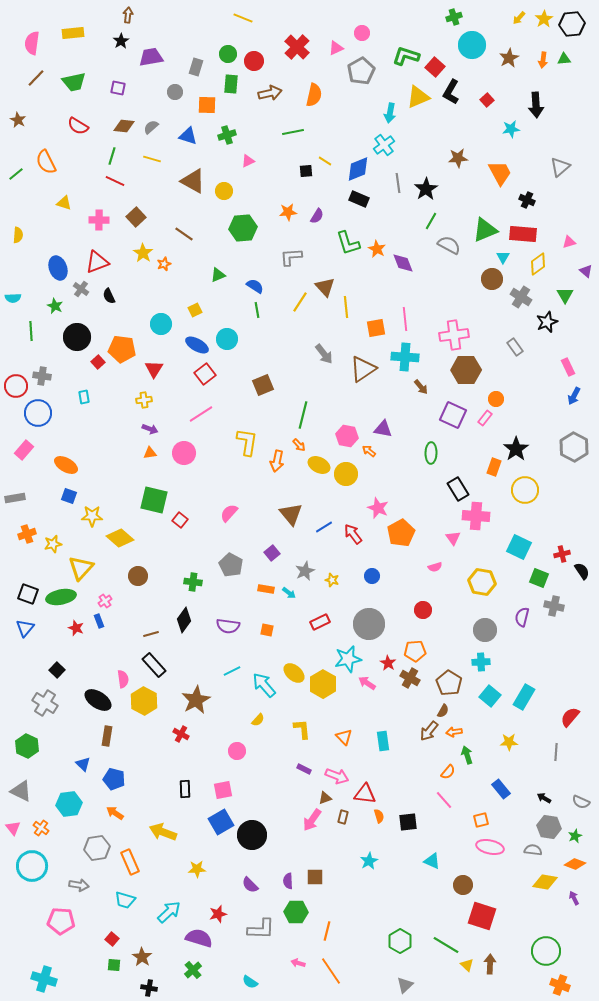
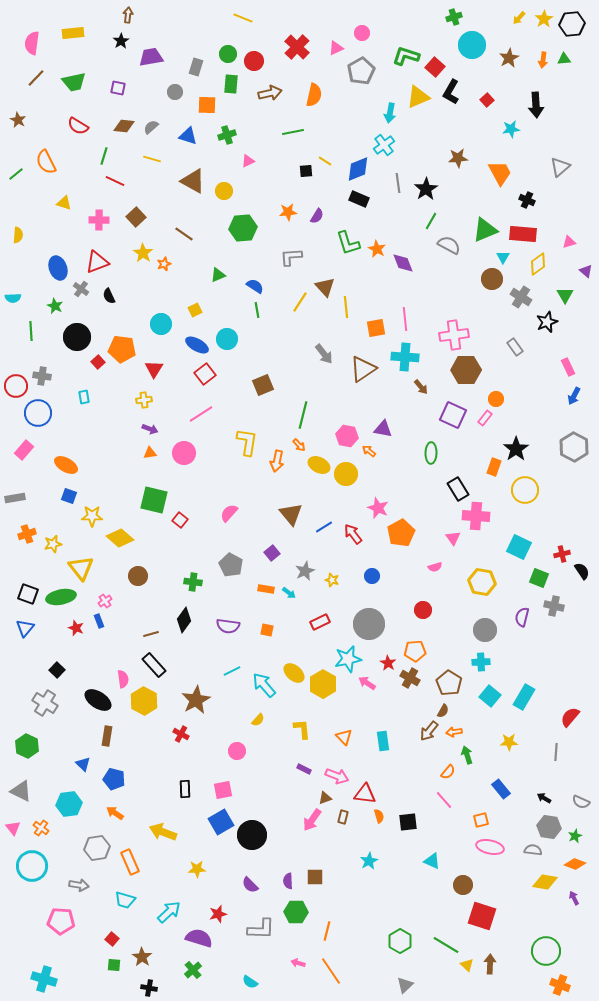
green line at (112, 156): moved 8 px left
yellow triangle at (81, 568): rotated 20 degrees counterclockwise
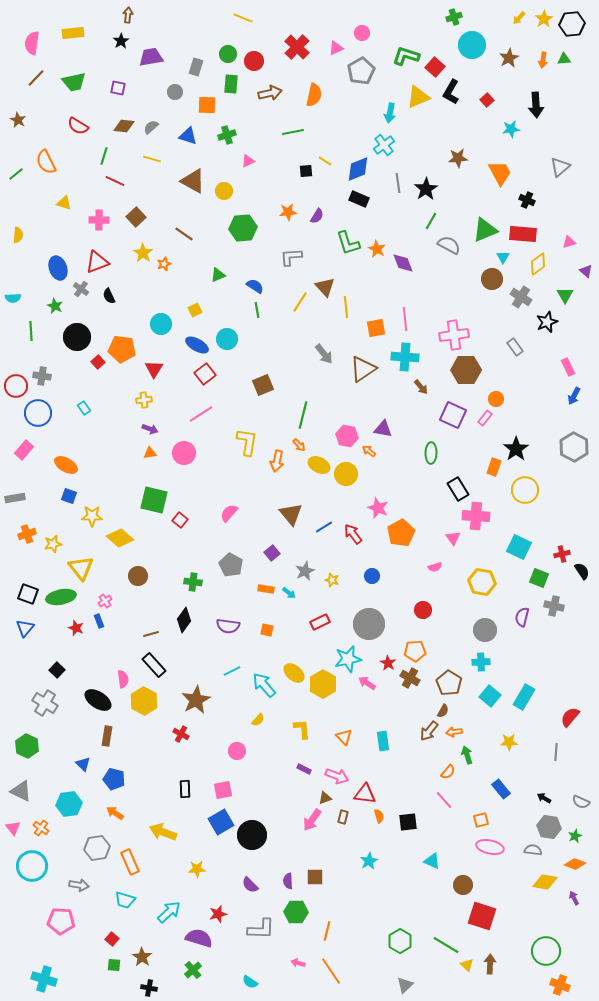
cyan rectangle at (84, 397): moved 11 px down; rotated 24 degrees counterclockwise
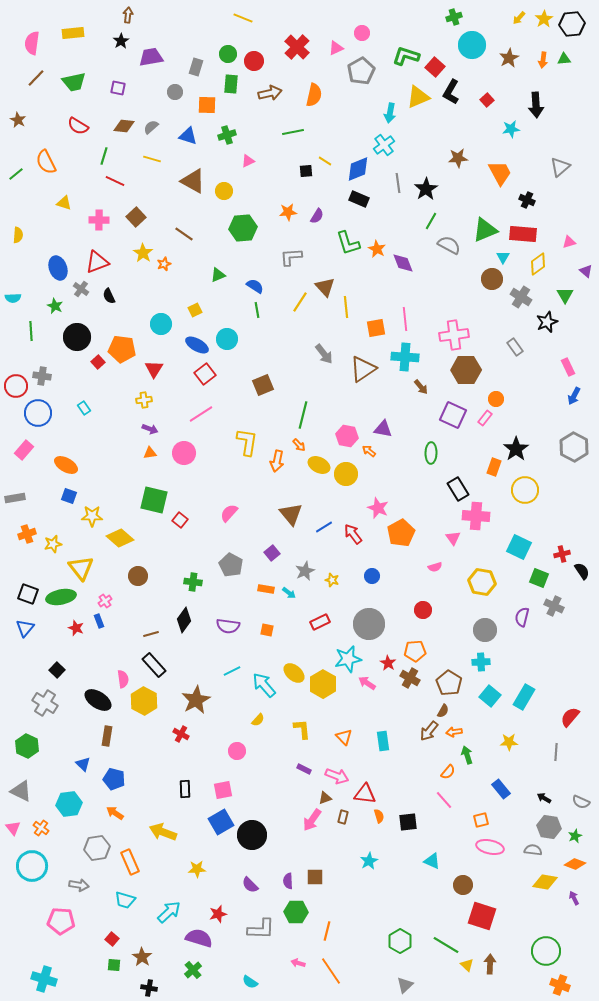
gray cross at (554, 606): rotated 12 degrees clockwise
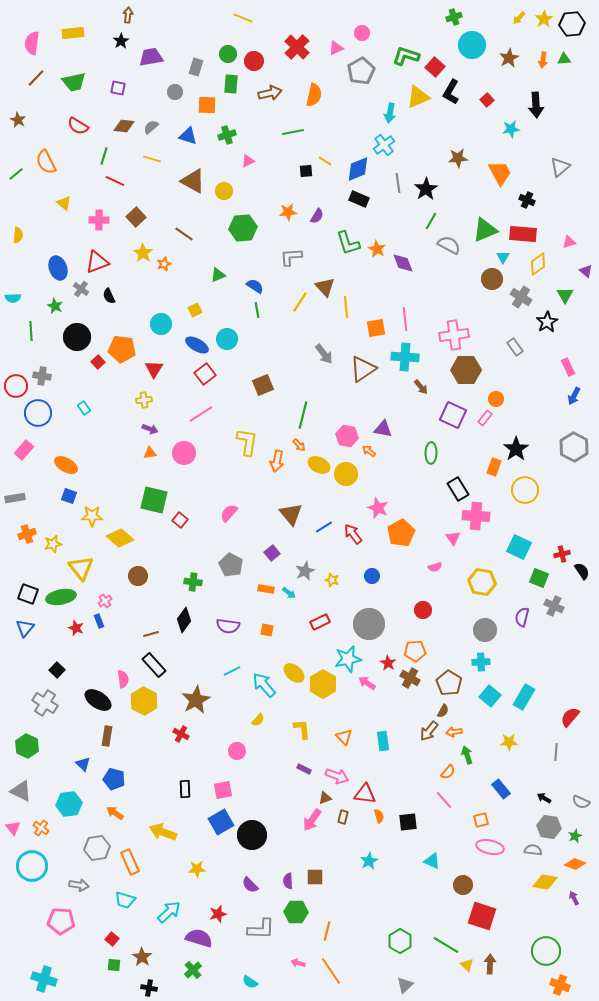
yellow triangle at (64, 203): rotated 21 degrees clockwise
black star at (547, 322): rotated 10 degrees counterclockwise
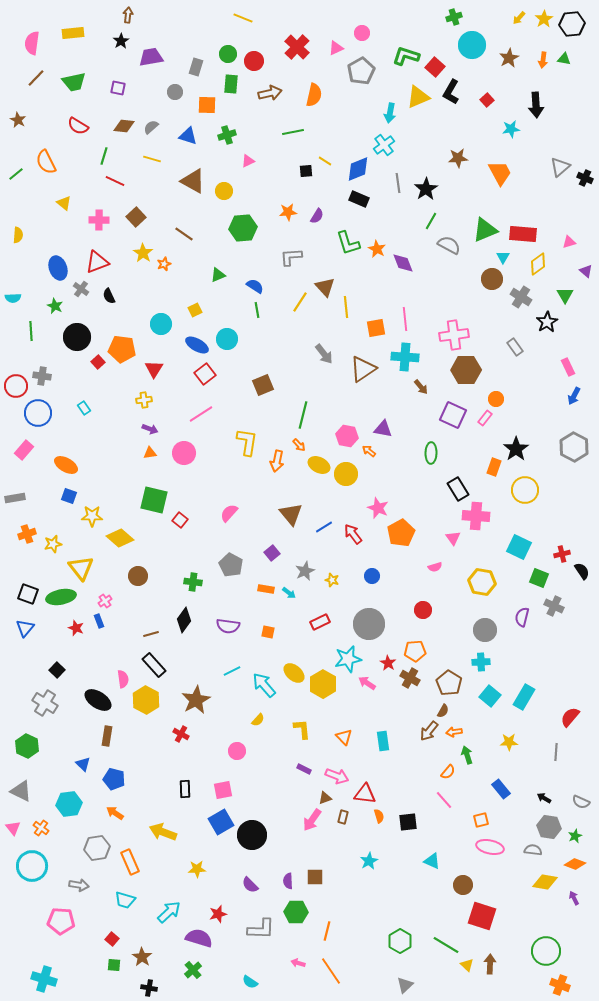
green triangle at (564, 59): rotated 16 degrees clockwise
black cross at (527, 200): moved 58 px right, 22 px up
orange square at (267, 630): moved 1 px right, 2 px down
yellow hexagon at (144, 701): moved 2 px right, 1 px up
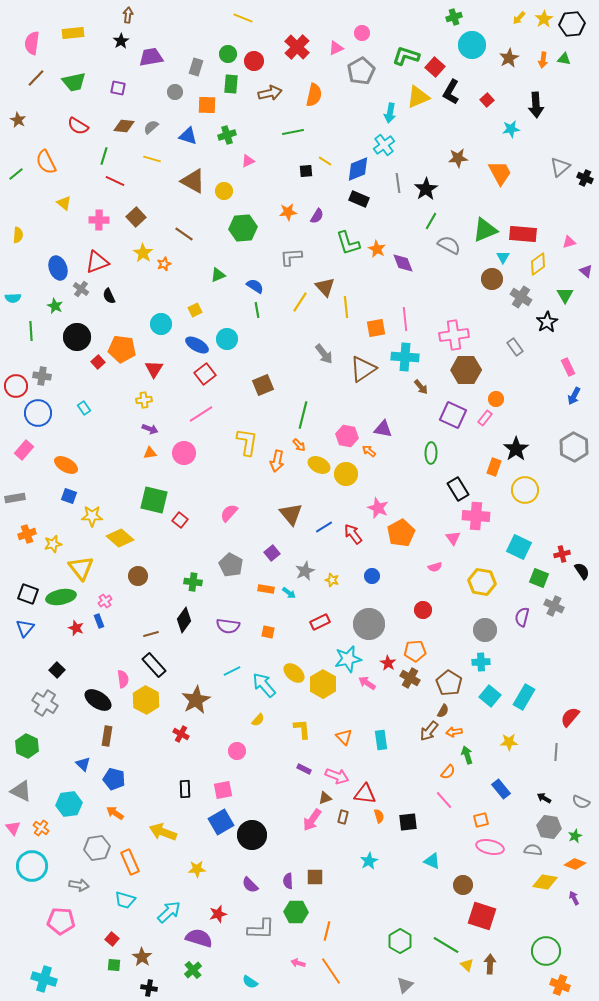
cyan rectangle at (383, 741): moved 2 px left, 1 px up
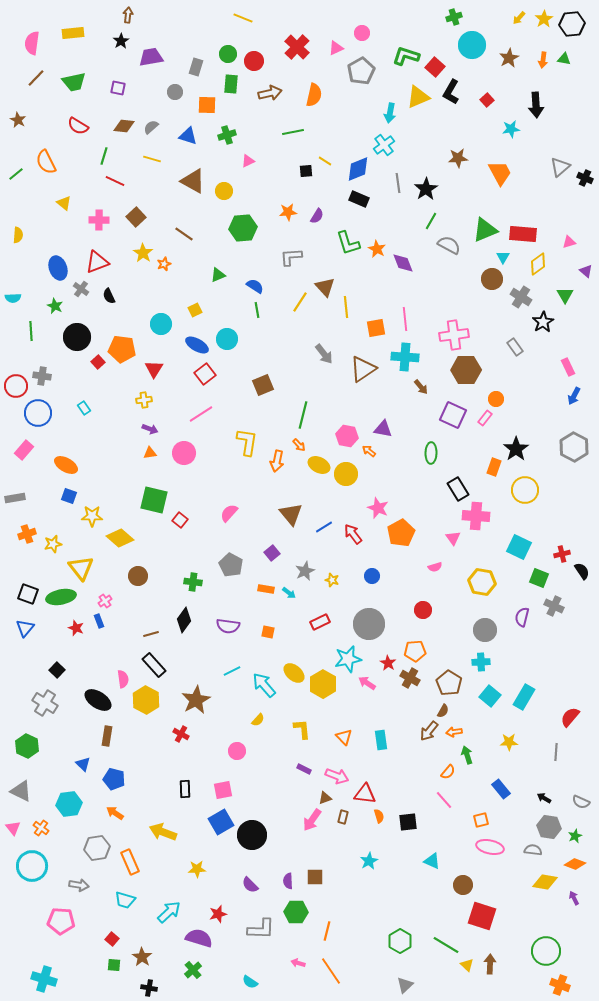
black star at (547, 322): moved 4 px left
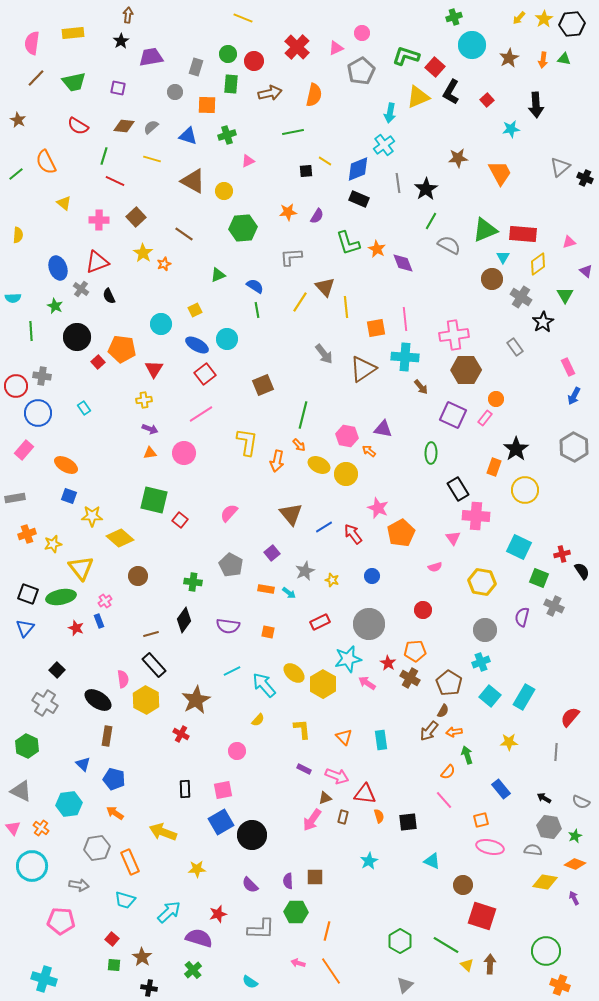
cyan cross at (481, 662): rotated 18 degrees counterclockwise
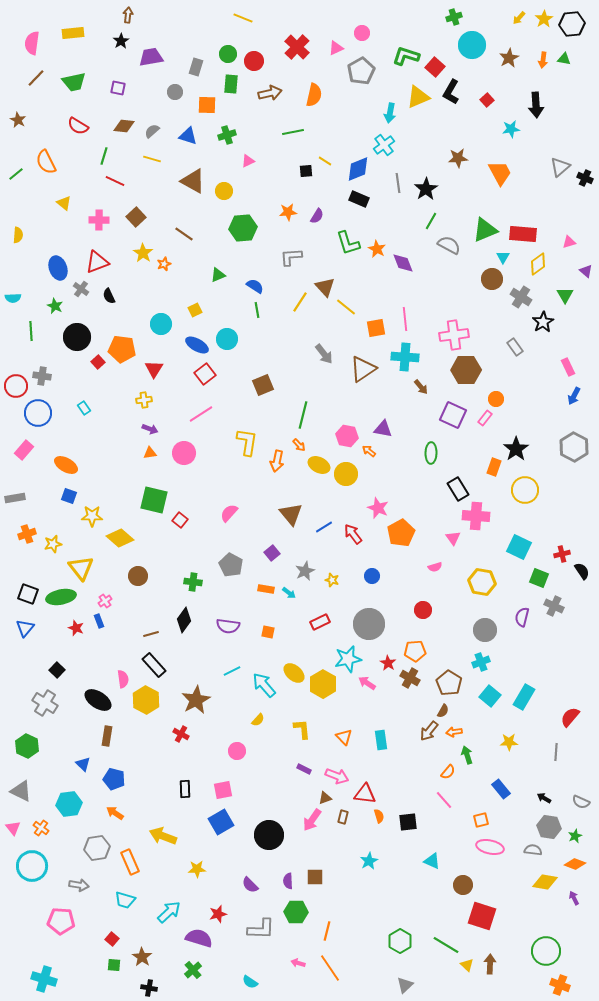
gray semicircle at (151, 127): moved 1 px right, 4 px down
yellow line at (346, 307): rotated 45 degrees counterclockwise
yellow arrow at (163, 832): moved 4 px down
black circle at (252, 835): moved 17 px right
orange line at (331, 971): moved 1 px left, 3 px up
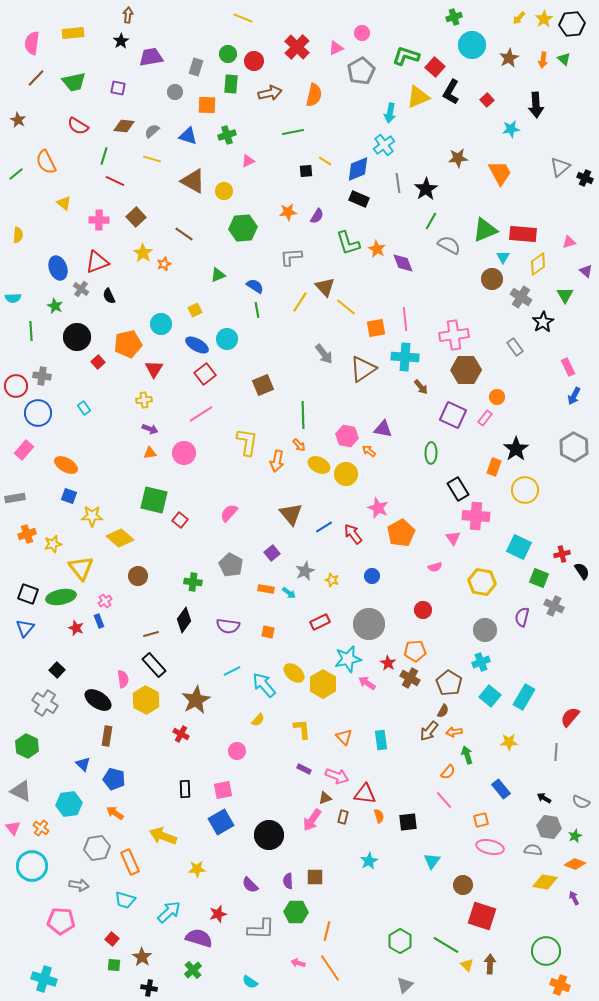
green triangle at (564, 59): rotated 32 degrees clockwise
orange pentagon at (122, 349): moved 6 px right, 5 px up; rotated 20 degrees counterclockwise
orange circle at (496, 399): moved 1 px right, 2 px up
green line at (303, 415): rotated 16 degrees counterclockwise
cyan triangle at (432, 861): rotated 42 degrees clockwise
